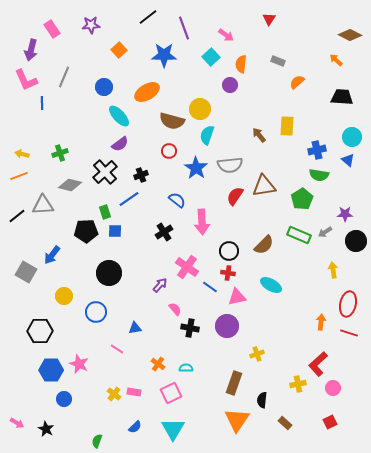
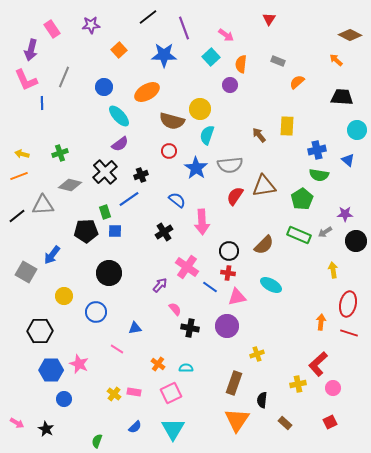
cyan circle at (352, 137): moved 5 px right, 7 px up
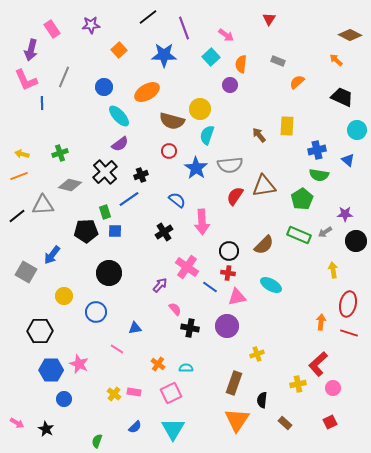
black trapezoid at (342, 97): rotated 20 degrees clockwise
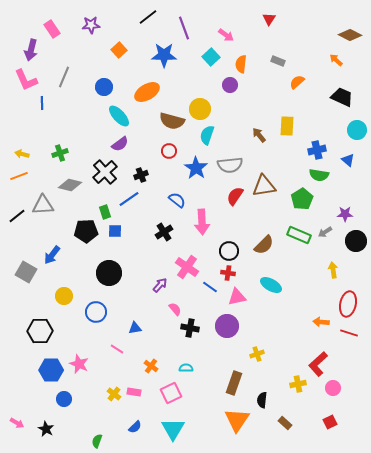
orange arrow at (321, 322): rotated 91 degrees counterclockwise
orange cross at (158, 364): moved 7 px left, 2 px down
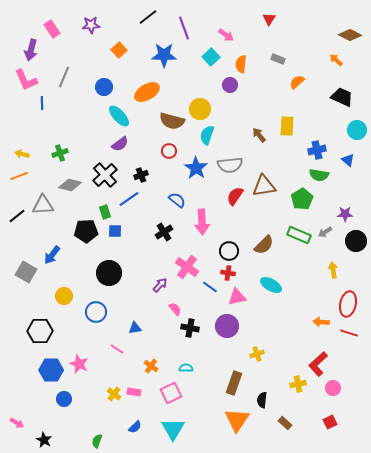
gray rectangle at (278, 61): moved 2 px up
black cross at (105, 172): moved 3 px down
black star at (46, 429): moved 2 px left, 11 px down
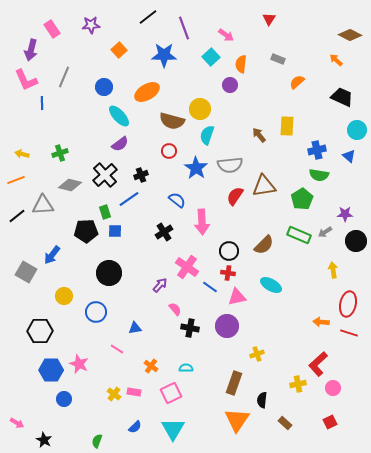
blue triangle at (348, 160): moved 1 px right, 4 px up
orange line at (19, 176): moved 3 px left, 4 px down
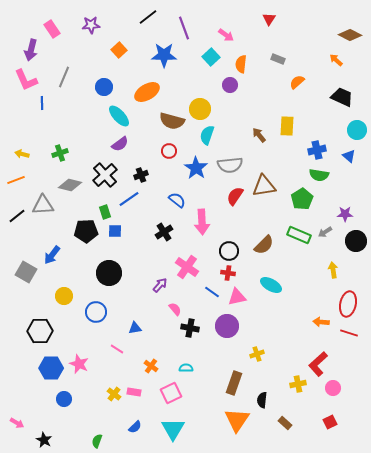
blue line at (210, 287): moved 2 px right, 5 px down
blue hexagon at (51, 370): moved 2 px up
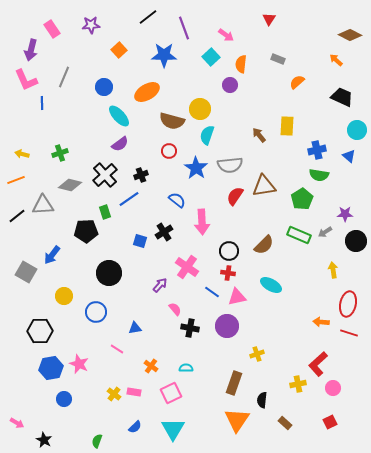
blue square at (115, 231): moved 25 px right, 10 px down; rotated 16 degrees clockwise
blue hexagon at (51, 368): rotated 10 degrees counterclockwise
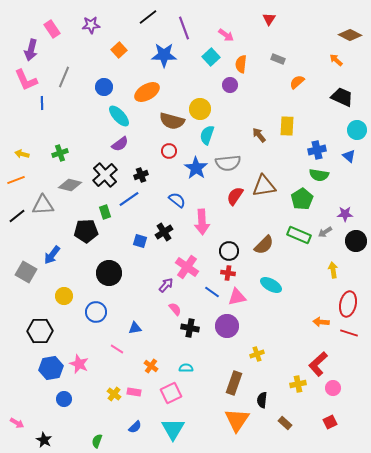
gray semicircle at (230, 165): moved 2 px left, 2 px up
purple arrow at (160, 285): moved 6 px right
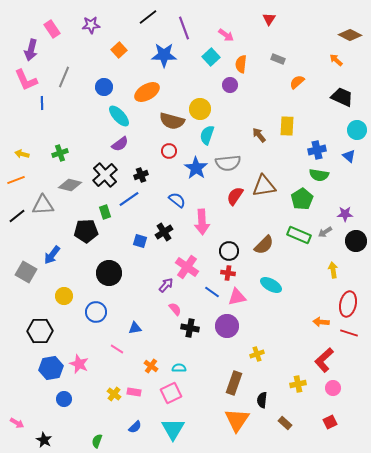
red L-shape at (318, 364): moved 6 px right, 4 px up
cyan semicircle at (186, 368): moved 7 px left
